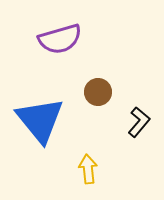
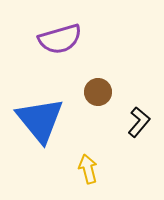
yellow arrow: rotated 8 degrees counterclockwise
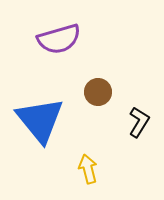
purple semicircle: moved 1 px left
black L-shape: rotated 8 degrees counterclockwise
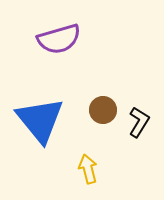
brown circle: moved 5 px right, 18 px down
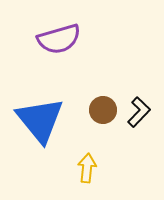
black L-shape: moved 10 px up; rotated 12 degrees clockwise
yellow arrow: moved 1 px left, 1 px up; rotated 20 degrees clockwise
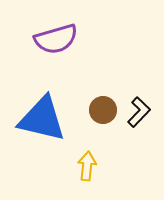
purple semicircle: moved 3 px left
blue triangle: moved 2 px right, 1 px up; rotated 38 degrees counterclockwise
yellow arrow: moved 2 px up
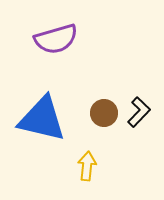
brown circle: moved 1 px right, 3 px down
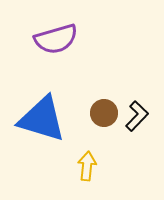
black L-shape: moved 2 px left, 4 px down
blue triangle: rotated 4 degrees clockwise
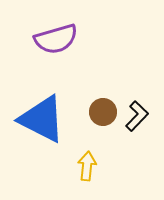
brown circle: moved 1 px left, 1 px up
blue triangle: rotated 10 degrees clockwise
